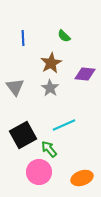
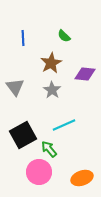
gray star: moved 2 px right, 2 px down
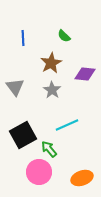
cyan line: moved 3 px right
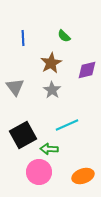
purple diamond: moved 2 px right, 4 px up; rotated 20 degrees counterclockwise
green arrow: rotated 48 degrees counterclockwise
orange ellipse: moved 1 px right, 2 px up
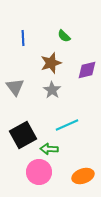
brown star: rotated 10 degrees clockwise
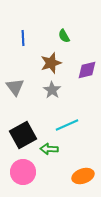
green semicircle: rotated 16 degrees clockwise
pink circle: moved 16 px left
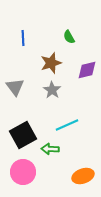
green semicircle: moved 5 px right, 1 px down
green arrow: moved 1 px right
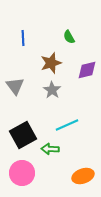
gray triangle: moved 1 px up
pink circle: moved 1 px left, 1 px down
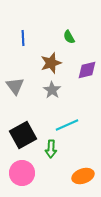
green arrow: moved 1 px right; rotated 90 degrees counterclockwise
